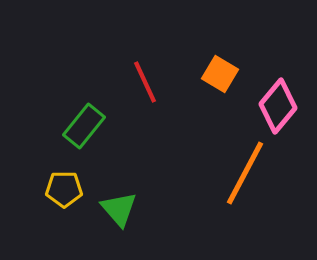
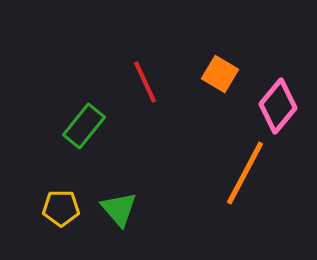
yellow pentagon: moved 3 px left, 19 px down
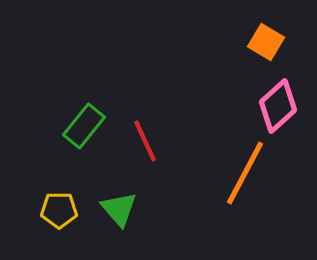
orange square: moved 46 px right, 32 px up
red line: moved 59 px down
pink diamond: rotated 8 degrees clockwise
yellow pentagon: moved 2 px left, 2 px down
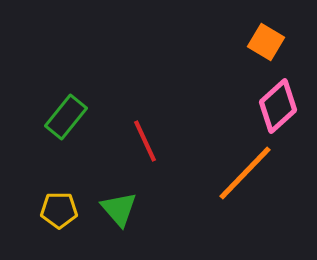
green rectangle: moved 18 px left, 9 px up
orange line: rotated 16 degrees clockwise
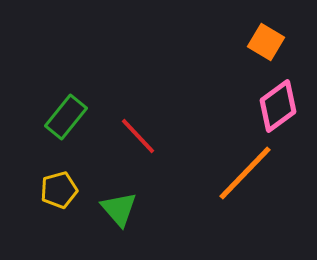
pink diamond: rotated 6 degrees clockwise
red line: moved 7 px left, 5 px up; rotated 18 degrees counterclockwise
yellow pentagon: moved 20 px up; rotated 15 degrees counterclockwise
